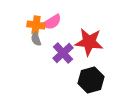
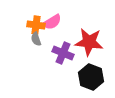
purple cross: rotated 25 degrees counterclockwise
black hexagon: moved 3 px up; rotated 25 degrees counterclockwise
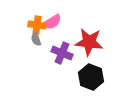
orange cross: moved 1 px right
purple cross: moved 1 px left
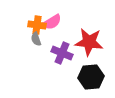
black hexagon: rotated 25 degrees counterclockwise
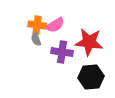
pink semicircle: moved 3 px right, 3 px down
purple cross: moved 1 px up; rotated 15 degrees counterclockwise
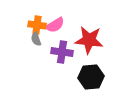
red star: moved 2 px up
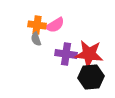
red star: moved 14 px down
purple cross: moved 4 px right, 2 px down
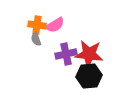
purple cross: rotated 20 degrees counterclockwise
black hexagon: moved 2 px left, 1 px up
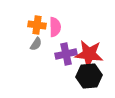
pink semicircle: moved 2 px down; rotated 60 degrees counterclockwise
gray semicircle: moved 5 px down; rotated 128 degrees counterclockwise
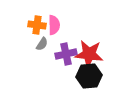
pink semicircle: moved 1 px left, 2 px up
gray semicircle: moved 6 px right
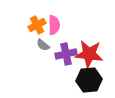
orange cross: rotated 36 degrees counterclockwise
gray semicircle: moved 1 px right, 1 px down; rotated 96 degrees clockwise
black hexagon: moved 4 px down
